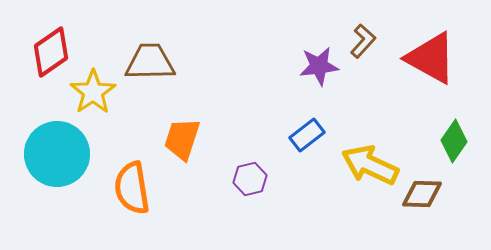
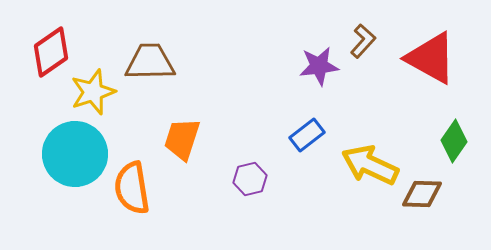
yellow star: rotated 15 degrees clockwise
cyan circle: moved 18 px right
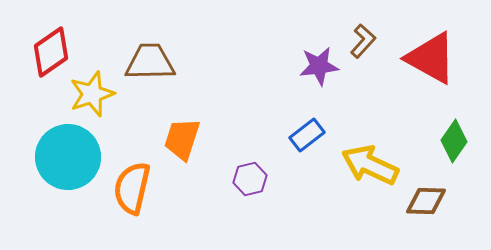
yellow star: moved 1 px left, 2 px down
cyan circle: moved 7 px left, 3 px down
orange semicircle: rotated 22 degrees clockwise
brown diamond: moved 4 px right, 7 px down
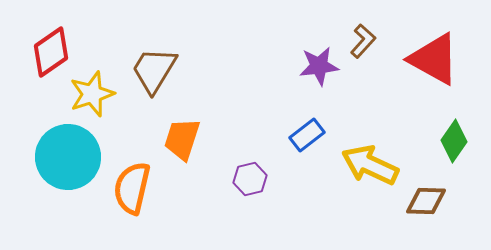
red triangle: moved 3 px right, 1 px down
brown trapezoid: moved 4 px right, 8 px down; rotated 58 degrees counterclockwise
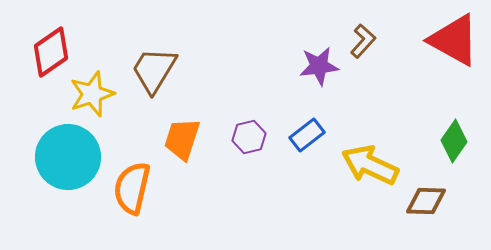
red triangle: moved 20 px right, 19 px up
purple hexagon: moved 1 px left, 42 px up
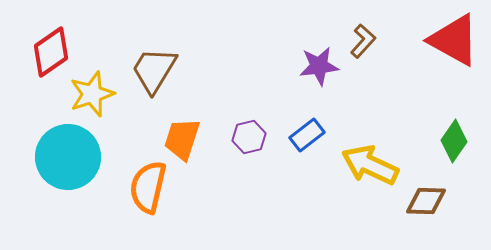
orange semicircle: moved 16 px right, 1 px up
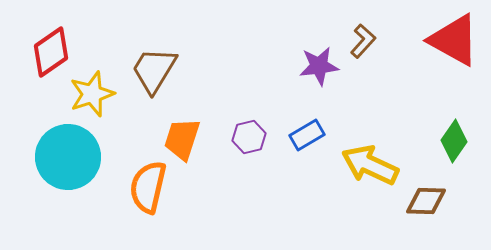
blue rectangle: rotated 8 degrees clockwise
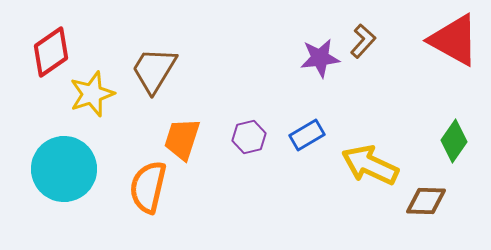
purple star: moved 1 px right, 8 px up
cyan circle: moved 4 px left, 12 px down
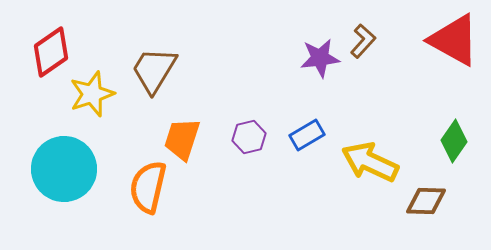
yellow arrow: moved 3 px up
